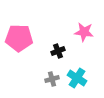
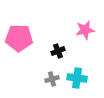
pink star: moved 1 px right, 2 px up; rotated 18 degrees counterclockwise
cyan cross: rotated 24 degrees counterclockwise
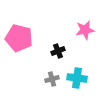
pink pentagon: rotated 12 degrees clockwise
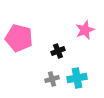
pink star: rotated 12 degrees counterclockwise
cyan cross: rotated 18 degrees counterclockwise
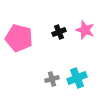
pink star: rotated 30 degrees counterclockwise
black cross: moved 1 px right, 19 px up
cyan cross: rotated 12 degrees counterclockwise
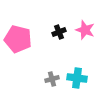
pink pentagon: moved 1 px left, 1 px down
cyan cross: rotated 30 degrees clockwise
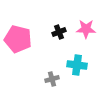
pink star: moved 1 px right, 1 px up; rotated 18 degrees counterclockwise
cyan cross: moved 13 px up
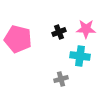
cyan cross: moved 3 px right, 9 px up
gray cross: moved 9 px right
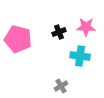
pink star: moved 2 px up
gray cross: moved 7 px down; rotated 16 degrees counterclockwise
